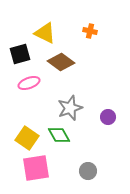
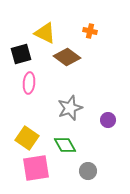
black square: moved 1 px right
brown diamond: moved 6 px right, 5 px up
pink ellipse: rotated 65 degrees counterclockwise
purple circle: moved 3 px down
green diamond: moved 6 px right, 10 px down
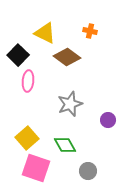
black square: moved 3 px left, 1 px down; rotated 30 degrees counterclockwise
pink ellipse: moved 1 px left, 2 px up
gray star: moved 4 px up
yellow square: rotated 15 degrees clockwise
pink square: rotated 28 degrees clockwise
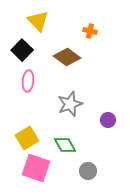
yellow triangle: moved 7 px left, 12 px up; rotated 20 degrees clockwise
black square: moved 4 px right, 5 px up
yellow square: rotated 10 degrees clockwise
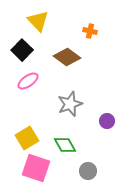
pink ellipse: rotated 50 degrees clockwise
purple circle: moved 1 px left, 1 px down
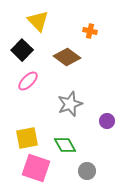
pink ellipse: rotated 10 degrees counterclockwise
yellow square: rotated 20 degrees clockwise
gray circle: moved 1 px left
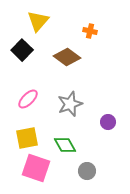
yellow triangle: rotated 25 degrees clockwise
pink ellipse: moved 18 px down
purple circle: moved 1 px right, 1 px down
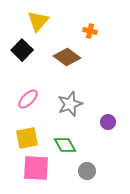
pink square: rotated 16 degrees counterclockwise
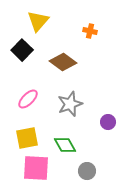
brown diamond: moved 4 px left, 5 px down
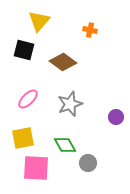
yellow triangle: moved 1 px right
orange cross: moved 1 px up
black square: moved 2 px right; rotated 30 degrees counterclockwise
purple circle: moved 8 px right, 5 px up
yellow square: moved 4 px left
gray circle: moved 1 px right, 8 px up
